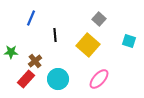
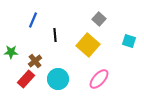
blue line: moved 2 px right, 2 px down
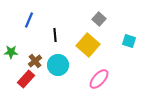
blue line: moved 4 px left
cyan circle: moved 14 px up
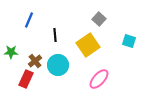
yellow square: rotated 15 degrees clockwise
red rectangle: rotated 18 degrees counterclockwise
